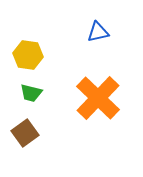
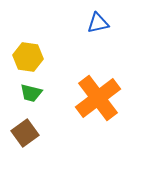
blue triangle: moved 9 px up
yellow hexagon: moved 2 px down
orange cross: rotated 9 degrees clockwise
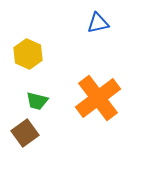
yellow hexagon: moved 3 px up; rotated 16 degrees clockwise
green trapezoid: moved 6 px right, 8 px down
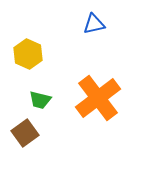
blue triangle: moved 4 px left, 1 px down
green trapezoid: moved 3 px right, 1 px up
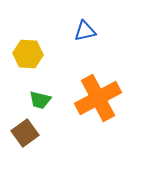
blue triangle: moved 9 px left, 7 px down
yellow hexagon: rotated 20 degrees counterclockwise
orange cross: rotated 9 degrees clockwise
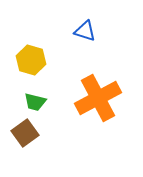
blue triangle: rotated 30 degrees clockwise
yellow hexagon: moved 3 px right, 6 px down; rotated 12 degrees clockwise
green trapezoid: moved 5 px left, 2 px down
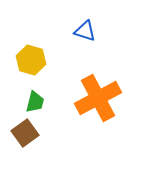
green trapezoid: rotated 90 degrees counterclockwise
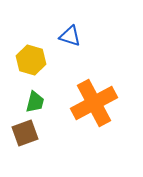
blue triangle: moved 15 px left, 5 px down
orange cross: moved 4 px left, 5 px down
brown square: rotated 16 degrees clockwise
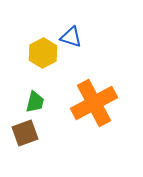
blue triangle: moved 1 px right, 1 px down
yellow hexagon: moved 12 px right, 7 px up; rotated 16 degrees clockwise
